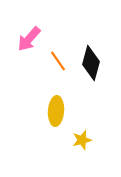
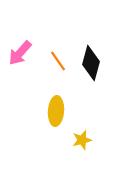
pink arrow: moved 9 px left, 14 px down
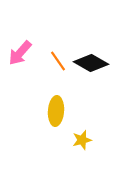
black diamond: rotated 76 degrees counterclockwise
